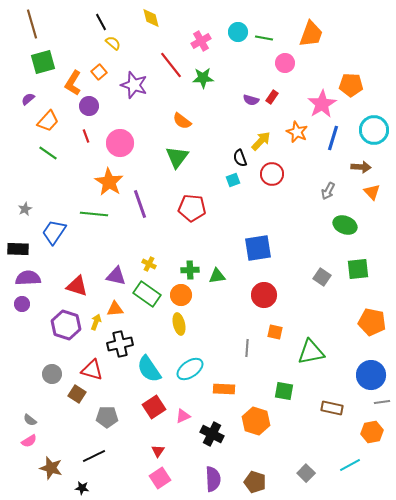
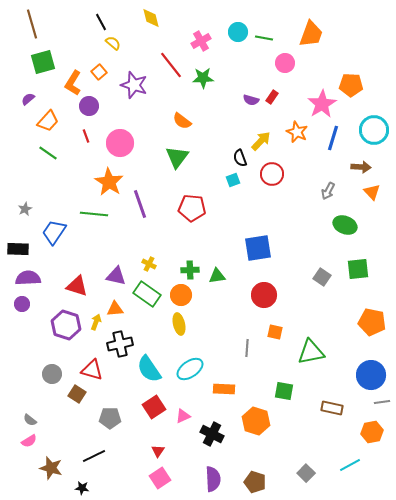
gray pentagon at (107, 417): moved 3 px right, 1 px down
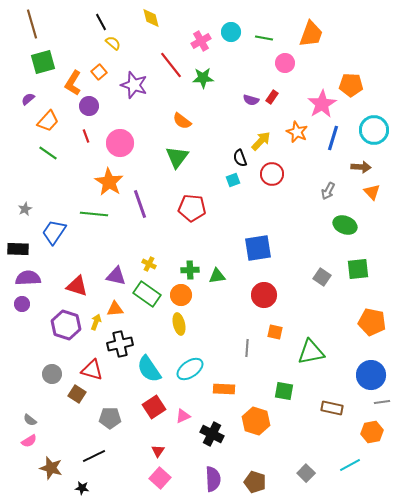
cyan circle at (238, 32): moved 7 px left
pink square at (160, 478): rotated 15 degrees counterclockwise
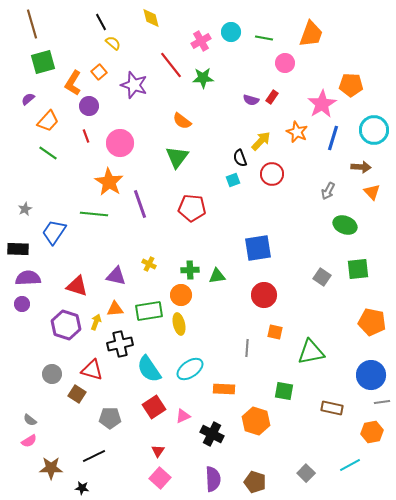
green rectangle at (147, 294): moved 2 px right, 17 px down; rotated 44 degrees counterclockwise
brown star at (51, 468): rotated 15 degrees counterclockwise
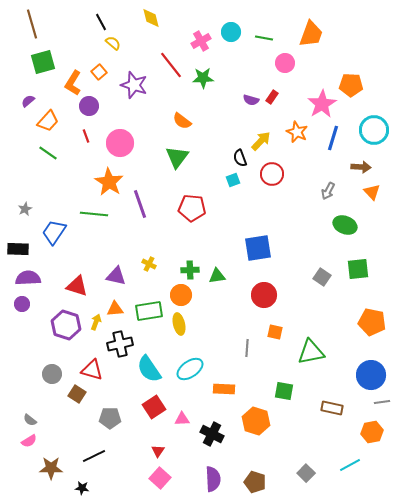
purple semicircle at (28, 99): moved 2 px down
pink triangle at (183, 416): moved 1 px left, 3 px down; rotated 21 degrees clockwise
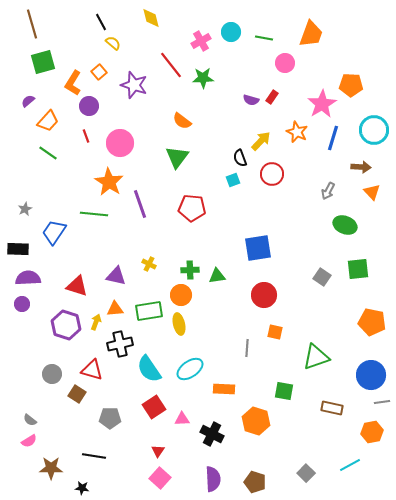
green triangle at (311, 352): moved 5 px right, 5 px down; rotated 8 degrees counterclockwise
black line at (94, 456): rotated 35 degrees clockwise
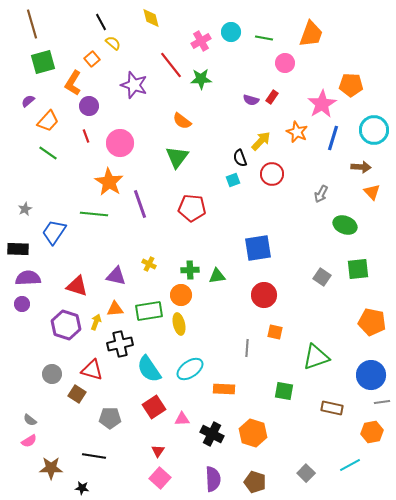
orange square at (99, 72): moved 7 px left, 13 px up
green star at (203, 78): moved 2 px left, 1 px down
gray arrow at (328, 191): moved 7 px left, 3 px down
orange hexagon at (256, 421): moved 3 px left, 12 px down
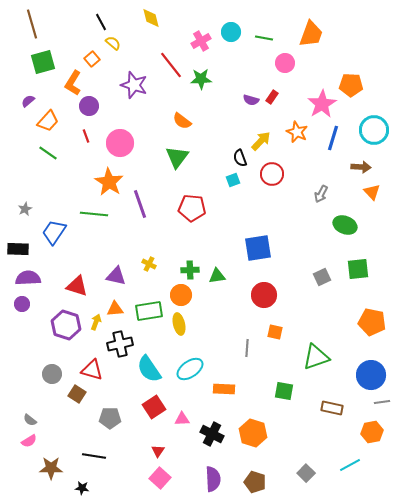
gray square at (322, 277): rotated 30 degrees clockwise
